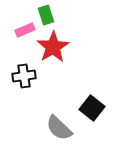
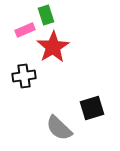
black square: rotated 35 degrees clockwise
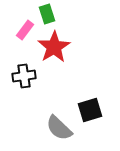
green rectangle: moved 1 px right, 1 px up
pink rectangle: rotated 30 degrees counterclockwise
red star: moved 1 px right
black square: moved 2 px left, 2 px down
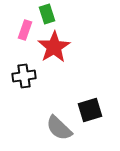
pink rectangle: rotated 18 degrees counterclockwise
